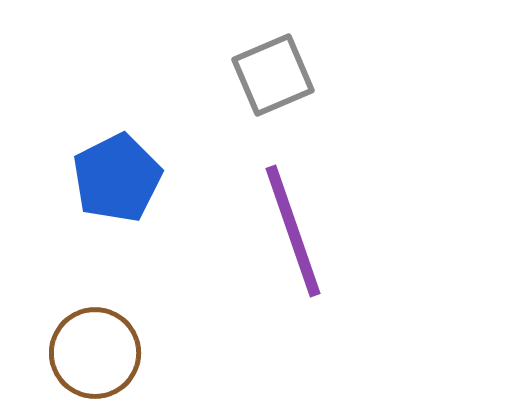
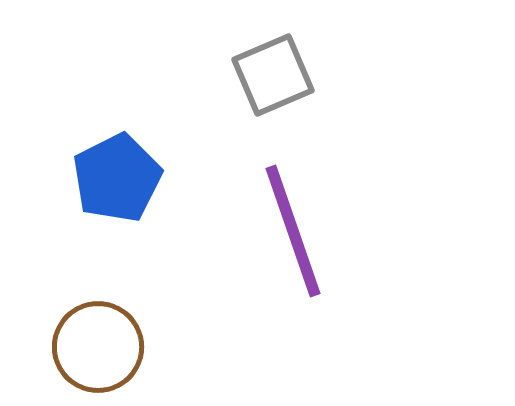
brown circle: moved 3 px right, 6 px up
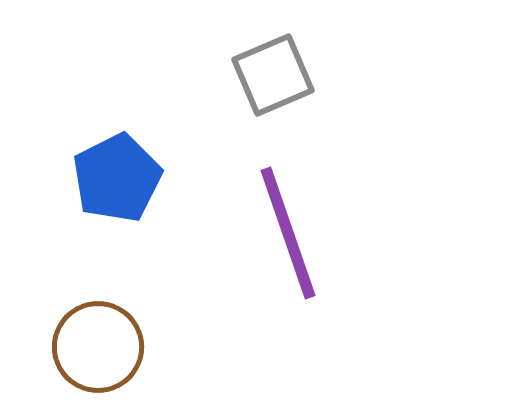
purple line: moved 5 px left, 2 px down
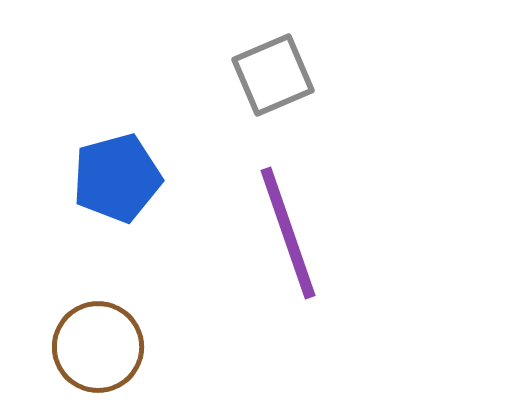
blue pentagon: rotated 12 degrees clockwise
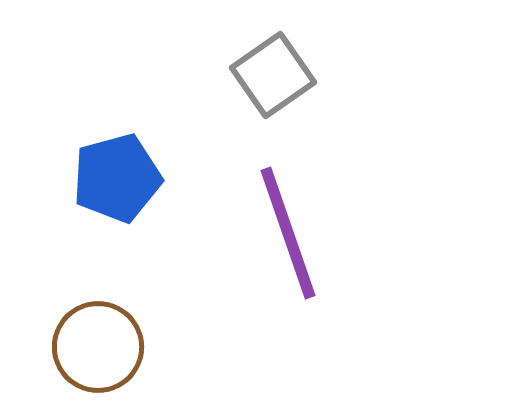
gray square: rotated 12 degrees counterclockwise
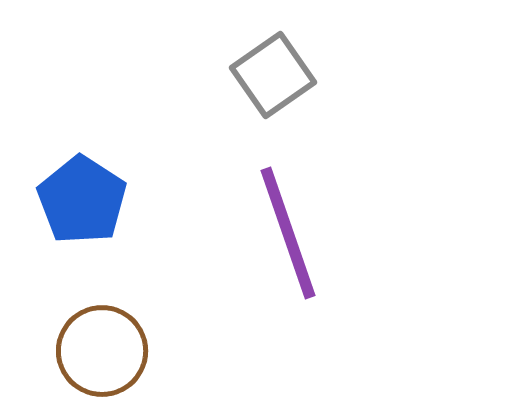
blue pentagon: moved 35 px left, 22 px down; rotated 24 degrees counterclockwise
brown circle: moved 4 px right, 4 px down
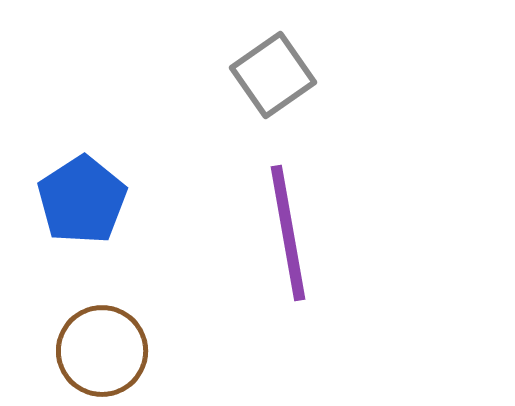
blue pentagon: rotated 6 degrees clockwise
purple line: rotated 9 degrees clockwise
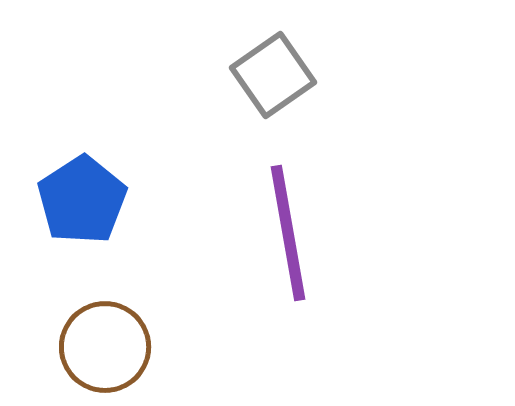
brown circle: moved 3 px right, 4 px up
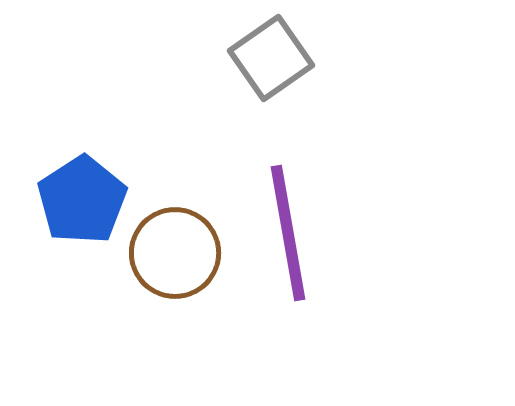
gray square: moved 2 px left, 17 px up
brown circle: moved 70 px right, 94 px up
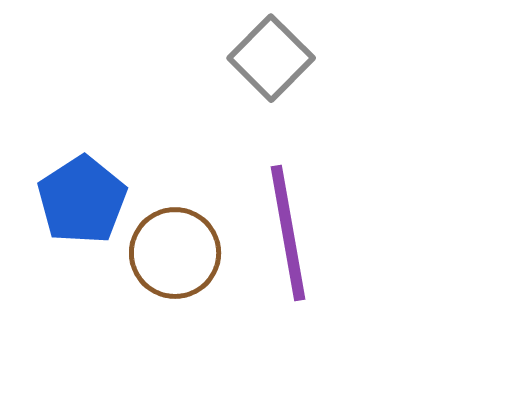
gray square: rotated 10 degrees counterclockwise
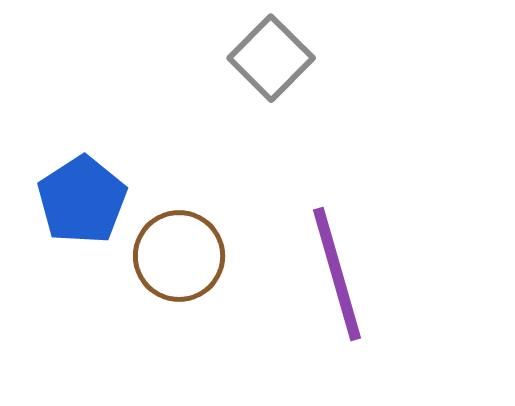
purple line: moved 49 px right, 41 px down; rotated 6 degrees counterclockwise
brown circle: moved 4 px right, 3 px down
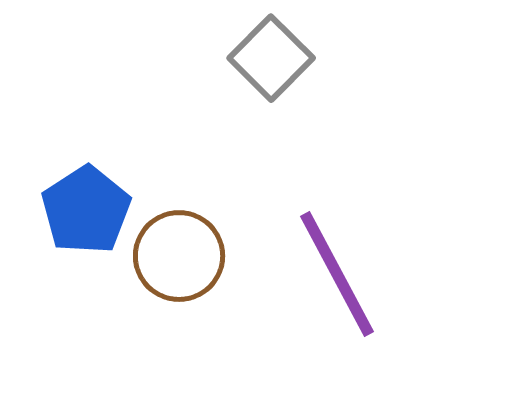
blue pentagon: moved 4 px right, 10 px down
purple line: rotated 12 degrees counterclockwise
